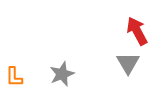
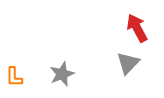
red arrow: moved 3 px up
gray triangle: rotated 15 degrees clockwise
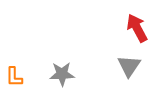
gray triangle: moved 1 px right, 3 px down; rotated 10 degrees counterclockwise
gray star: rotated 20 degrees clockwise
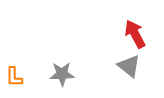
red arrow: moved 2 px left, 6 px down
gray triangle: rotated 25 degrees counterclockwise
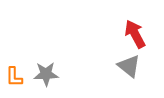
gray star: moved 16 px left
